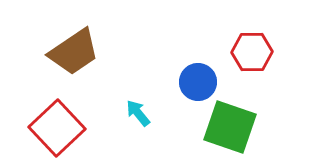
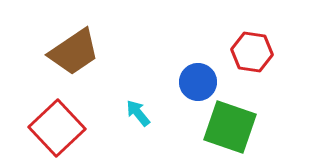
red hexagon: rotated 9 degrees clockwise
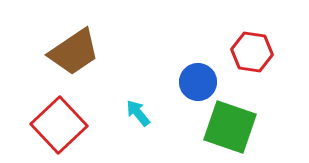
red square: moved 2 px right, 3 px up
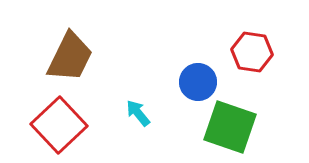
brown trapezoid: moved 4 px left, 5 px down; rotated 30 degrees counterclockwise
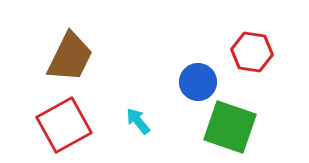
cyan arrow: moved 8 px down
red square: moved 5 px right; rotated 14 degrees clockwise
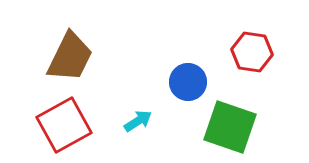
blue circle: moved 10 px left
cyan arrow: rotated 96 degrees clockwise
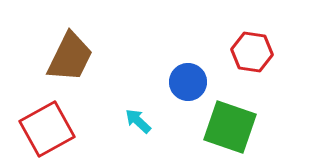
cyan arrow: rotated 104 degrees counterclockwise
red square: moved 17 px left, 4 px down
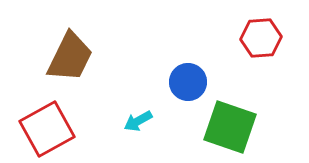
red hexagon: moved 9 px right, 14 px up; rotated 12 degrees counterclockwise
cyan arrow: rotated 72 degrees counterclockwise
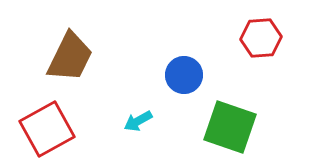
blue circle: moved 4 px left, 7 px up
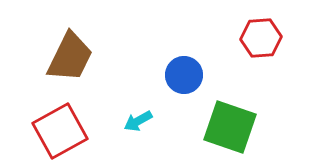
red square: moved 13 px right, 2 px down
